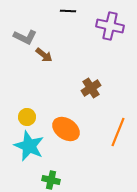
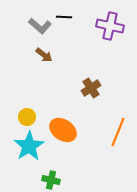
black line: moved 4 px left, 6 px down
gray L-shape: moved 15 px right, 11 px up; rotated 15 degrees clockwise
orange ellipse: moved 3 px left, 1 px down
cyan star: rotated 16 degrees clockwise
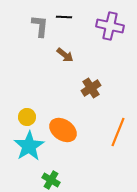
gray L-shape: rotated 125 degrees counterclockwise
brown arrow: moved 21 px right
green cross: rotated 18 degrees clockwise
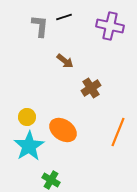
black line: rotated 21 degrees counterclockwise
brown arrow: moved 6 px down
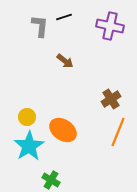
brown cross: moved 20 px right, 11 px down
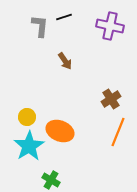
brown arrow: rotated 18 degrees clockwise
orange ellipse: moved 3 px left, 1 px down; rotated 12 degrees counterclockwise
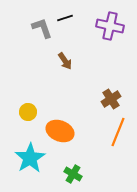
black line: moved 1 px right, 1 px down
gray L-shape: moved 2 px right, 2 px down; rotated 25 degrees counterclockwise
yellow circle: moved 1 px right, 5 px up
cyan star: moved 1 px right, 12 px down
green cross: moved 22 px right, 6 px up
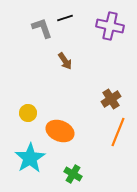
yellow circle: moved 1 px down
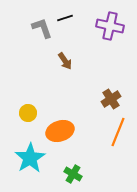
orange ellipse: rotated 40 degrees counterclockwise
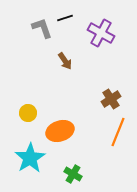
purple cross: moved 9 px left, 7 px down; rotated 16 degrees clockwise
